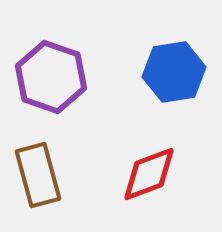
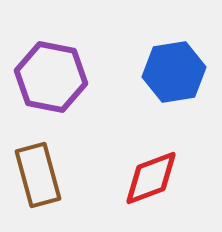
purple hexagon: rotated 8 degrees counterclockwise
red diamond: moved 2 px right, 4 px down
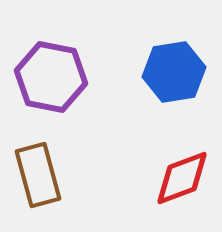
red diamond: moved 31 px right
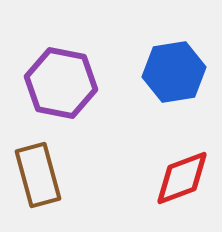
purple hexagon: moved 10 px right, 6 px down
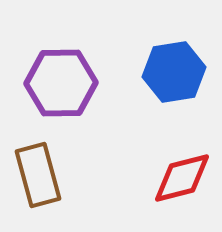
purple hexagon: rotated 12 degrees counterclockwise
red diamond: rotated 6 degrees clockwise
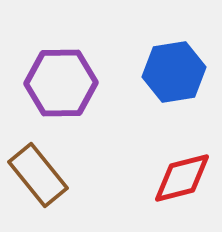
brown rectangle: rotated 24 degrees counterclockwise
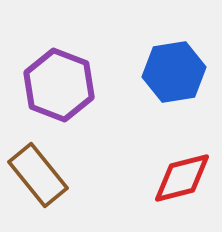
purple hexagon: moved 2 px left, 2 px down; rotated 22 degrees clockwise
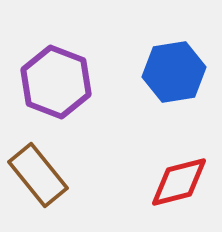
purple hexagon: moved 3 px left, 3 px up
red diamond: moved 3 px left, 4 px down
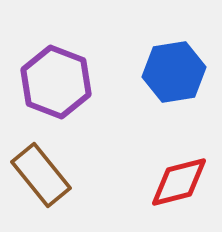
brown rectangle: moved 3 px right
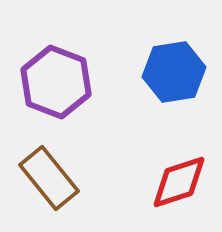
brown rectangle: moved 8 px right, 3 px down
red diamond: rotated 4 degrees counterclockwise
